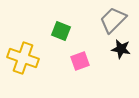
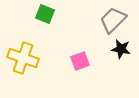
green square: moved 16 px left, 17 px up
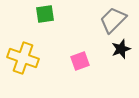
green square: rotated 30 degrees counterclockwise
black star: rotated 30 degrees counterclockwise
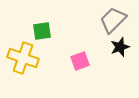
green square: moved 3 px left, 17 px down
black star: moved 1 px left, 2 px up
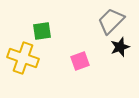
gray trapezoid: moved 2 px left, 1 px down
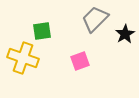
gray trapezoid: moved 16 px left, 2 px up
black star: moved 5 px right, 13 px up; rotated 12 degrees counterclockwise
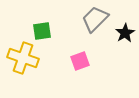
black star: moved 1 px up
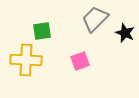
black star: rotated 18 degrees counterclockwise
yellow cross: moved 3 px right, 2 px down; rotated 16 degrees counterclockwise
